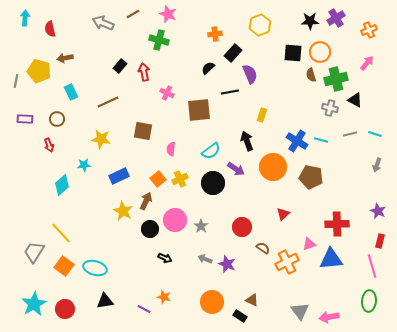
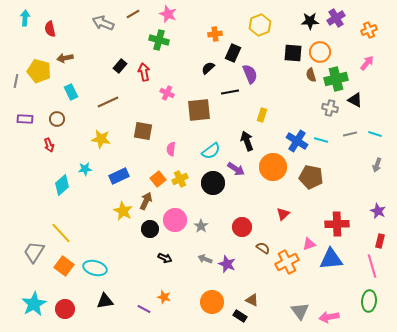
black rectangle at (233, 53): rotated 18 degrees counterclockwise
cyan star at (84, 165): moved 1 px right, 4 px down
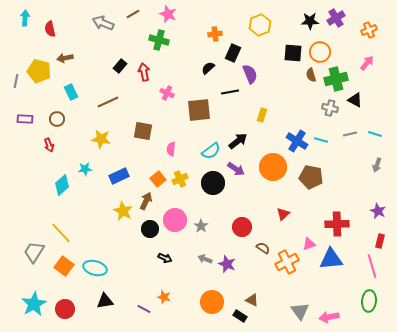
black arrow at (247, 141): moved 9 px left; rotated 72 degrees clockwise
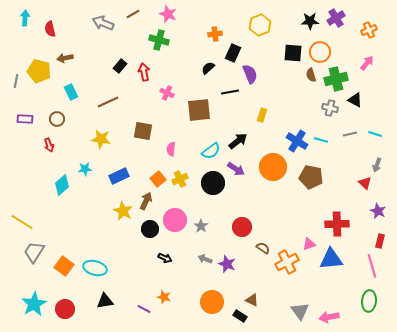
red triangle at (283, 214): moved 82 px right, 31 px up; rotated 32 degrees counterclockwise
yellow line at (61, 233): moved 39 px left, 11 px up; rotated 15 degrees counterclockwise
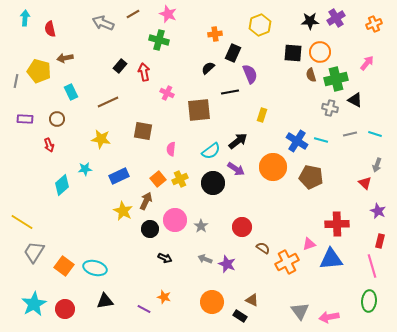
orange cross at (369, 30): moved 5 px right, 6 px up
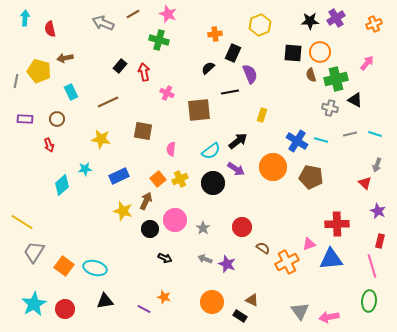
yellow star at (123, 211): rotated 12 degrees counterclockwise
gray star at (201, 226): moved 2 px right, 2 px down
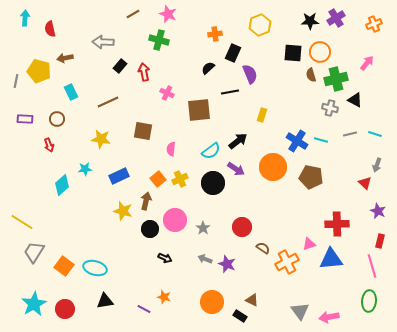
gray arrow at (103, 23): moved 19 px down; rotated 20 degrees counterclockwise
brown arrow at (146, 201): rotated 12 degrees counterclockwise
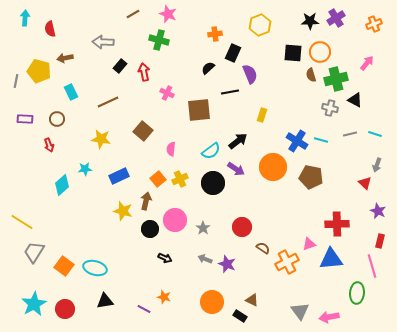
brown square at (143, 131): rotated 30 degrees clockwise
green ellipse at (369, 301): moved 12 px left, 8 px up
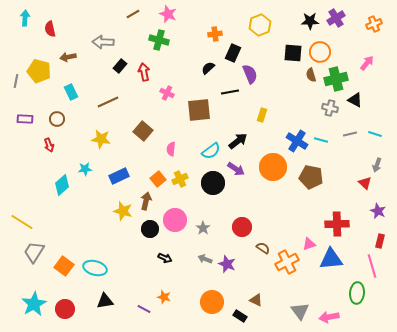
brown arrow at (65, 58): moved 3 px right, 1 px up
brown triangle at (252, 300): moved 4 px right
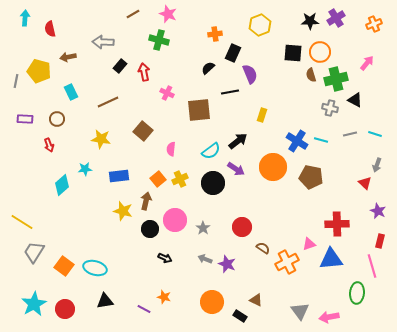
blue rectangle at (119, 176): rotated 18 degrees clockwise
